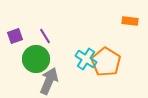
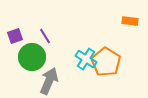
green circle: moved 4 px left, 2 px up
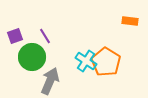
cyan cross: moved 2 px down
gray arrow: moved 1 px right
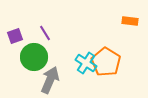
purple line: moved 3 px up
green circle: moved 2 px right
cyan cross: moved 2 px down
gray arrow: moved 1 px up
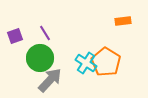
orange rectangle: moved 7 px left; rotated 14 degrees counterclockwise
green circle: moved 6 px right, 1 px down
gray arrow: rotated 20 degrees clockwise
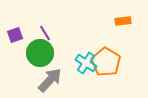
purple square: moved 1 px up
green circle: moved 5 px up
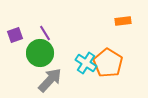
orange pentagon: moved 2 px right, 1 px down
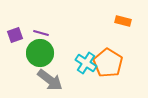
orange rectangle: rotated 21 degrees clockwise
purple line: moved 4 px left; rotated 42 degrees counterclockwise
gray arrow: rotated 84 degrees clockwise
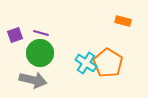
gray arrow: moved 17 px left; rotated 24 degrees counterclockwise
